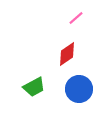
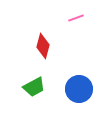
pink line: rotated 21 degrees clockwise
red diamond: moved 24 px left, 8 px up; rotated 40 degrees counterclockwise
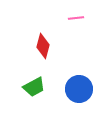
pink line: rotated 14 degrees clockwise
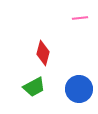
pink line: moved 4 px right
red diamond: moved 7 px down
